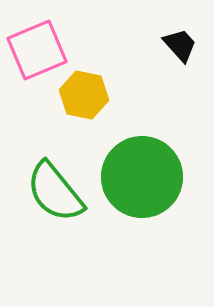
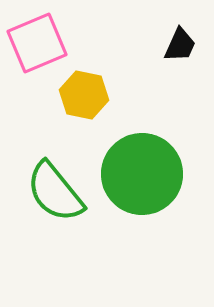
black trapezoid: rotated 66 degrees clockwise
pink square: moved 7 px up
green circle: moved 3 px up
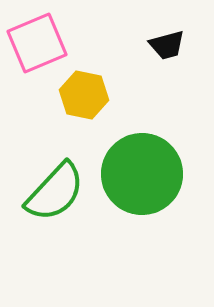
black trapezoid: moved 13 px left; rotated 51 degrees clockwise
green semicircle: rotated 98 degrees counterclockwise
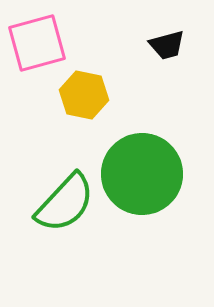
pink square: rotated 8 degrees clockwise
green semicircle: moved 10 px right, 11 px down
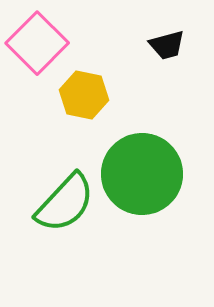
pink square: rotated 30 degrees counterclockwise
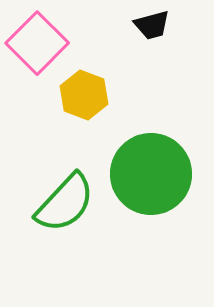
black trapezoid: moved 15 px left, 20 px up
yellow hexagon: rotated 9 degrees clockwise
green circle: moved 9 px right
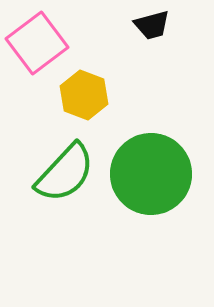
pink square: rotated 8 degrees clockwise
green semicircle: moved 30 px up
